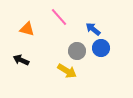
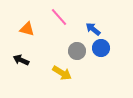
yellow arrow: moved 5 px left, 2 px down
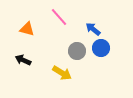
black arrow: moved 2 px right
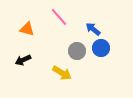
black arrow: rotated 49 degrees counterclockwise
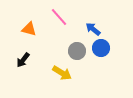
orange triangle: moved 2 px right
black arrow: rotated 28 degrees counterclockwise
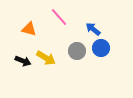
black arrow: moved 1 px down; rotated 105 degrees counterclockwise
yellow arrow: moved 16 px left, 15 px up
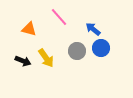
yellow arrow: rotated 24 degrees clockwise
